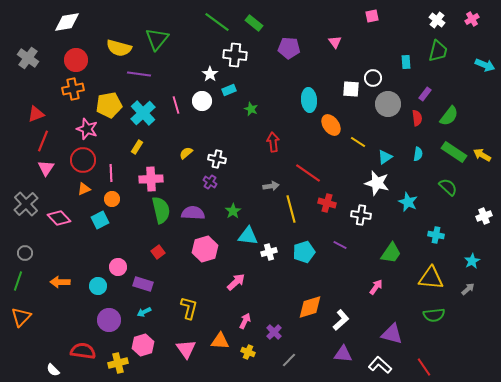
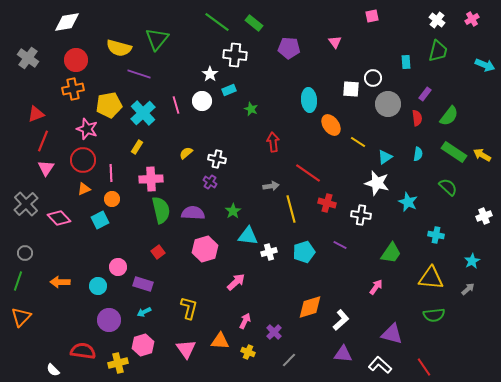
purple line at (139, 74): rotated 10 degrees clockwise
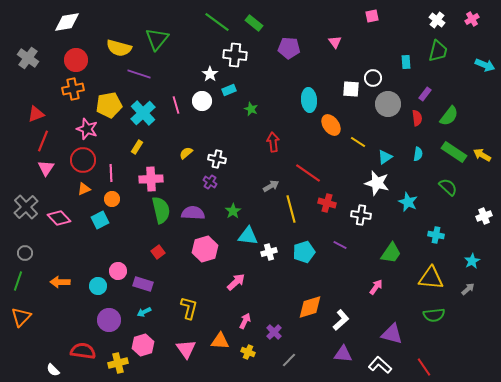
gray arrow at (271, 186): rotated 21 degrees counterclockwise
gray cross at (26, 204): moved 3 px down
pink circle at (118, 267): moved 4 px down
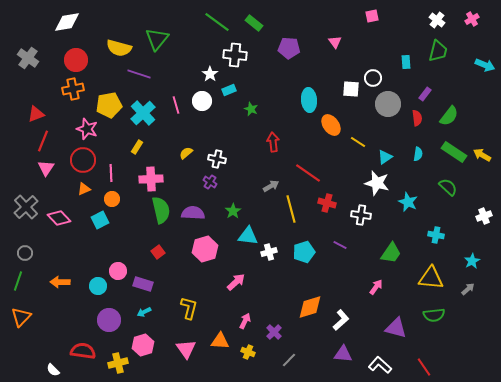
purple triangle at (392, 334): moved 4 px right, 6 px up
